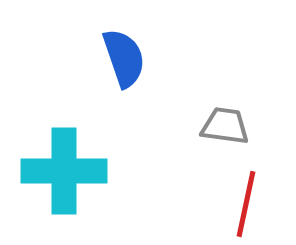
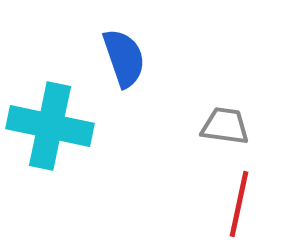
cyan cross: moved 14 px left, 45 px up; rotated 12 degrees clockwise
red line: moved 7 px left
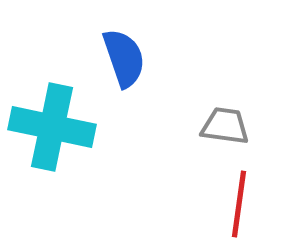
cyan cross: moved 2 px right, 1 px down
red line: rotated 4 degrees counterclockwise
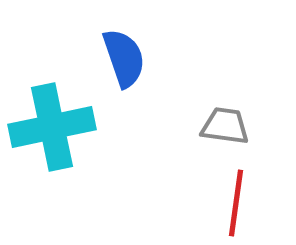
cyan cross: rotated 24 degrees counterclockwise
red line: moved 3 px left, 1 px up
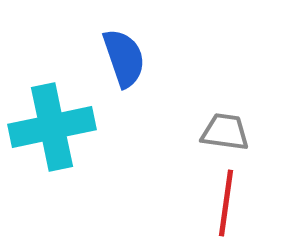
gray trapezoid: moved 6 px down
red line: moved 10 px left
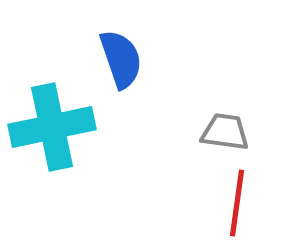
blue semicircle: moved 3 px left, 1 px down
red line: moved 11 px right
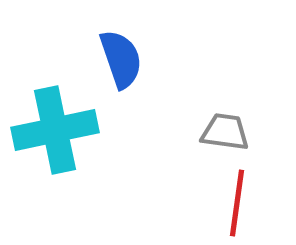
cyan cross: moved 3 px right, 3 px down
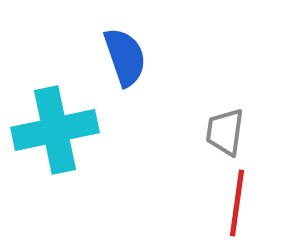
blue semicircle: moved 4 px right, 2 px up
gray trapezoid: rotated 90 degrees counterclockwise
